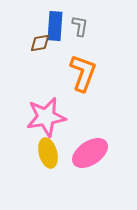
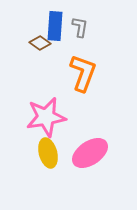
gray L-shape: moved 1 px down
brown diamond: rotated 45 degrees clockwise
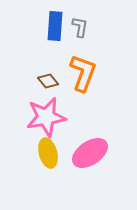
brown diamond: moved 8 px right, 38 px down; rotated 15 degrees clockwise
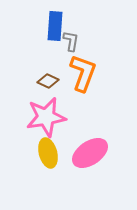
gray L-shape: moved 9 px left, 14 px down
brown diamond: rotated 25 degrees counterclockwise
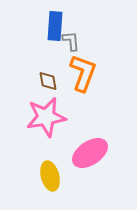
gray L-shape: rotated 15 degrees counterclockwise
brown diamond: rotated 55 degrees clockwise
yellow ellipse: moved 2 px right, 23 px down
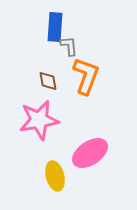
blue rectangle: moved 1 px down
gray L-shape: moved 2 px left, 5 px down
orange L-shape: moved 3 px right, 3 px down
pink star: moved 7 px left, 3 px down
yellow ellipse: moved 5 px right
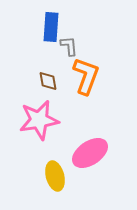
blue rectangle: moved 4 px left
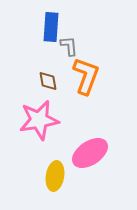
yellow ellipse: rotated 24 degrees clockwise
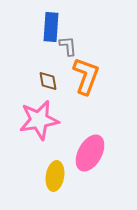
gray L-shape: moved 1 px left
pink ellipse: rotated 27 degrees counterclockwise
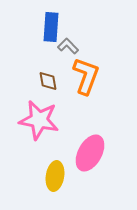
gray L-shape: rotated 40 degrees counterclockwise
pink star: rotated 21 degrees clockwise
